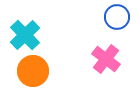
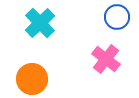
cyan cross: moved 15 px right, 12 px up
orange circle: moved 1 px left, 8 px down
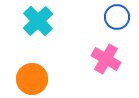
cyan cross: moved 2 px left, 2 px up
pink cross: rotated 8 degrees counterclockwise
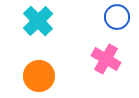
orange circle: moved 7 px right, 3 px up
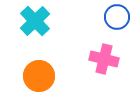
cyan cross: moved 3 px left
pink cross: moved 2 px left; rotated 16 degrees counterclockwise
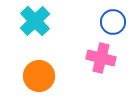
blue circle: moved 4 px left, 5 px down
pink cross: moved 3 px left, 1 px up
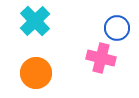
blue circle: moved 4 px right, 6 px down
orange circle: moved 3 px left, 3 px up
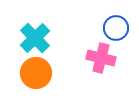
cyan cross: moved 17 px down
blue circle: moved 1 px left
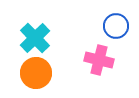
blue circle: moved 2 px up
pink cross: moved 2 px left, 2 px down
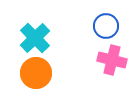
blue circle: moved 10 px left
pink cross: moved 13 px right
